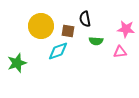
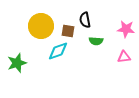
black semicircle: moved 1 px down
pink triangle: moved 4 px right, 5 px down
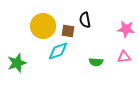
yellow circle: moved 2 px right
green semicircle: moved 21 px down
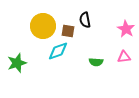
pink star: rotated 24 degrees clockwise
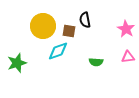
brown square: moved 1 px right
pink triangle: moved 4 px right
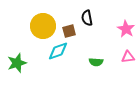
black semicircle: moved 2 px right, 2 px up
brown square: rotated 24 degrees counterclockwise
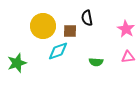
brown square: moved 1 px right; rotated 16 degrees clockwise
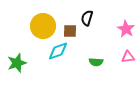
black semicircle: rotated 28 degrees clockwise
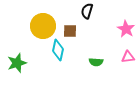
black semicircle: moved 7 px up
cyan diamond: moved 1 px up; rotated 60 degrees counterclockwise
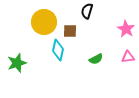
yellow circle: moved 1 px right, 4 px up
green semicircle: moved 3 px up; rotated 32 degrees counterclockwise
